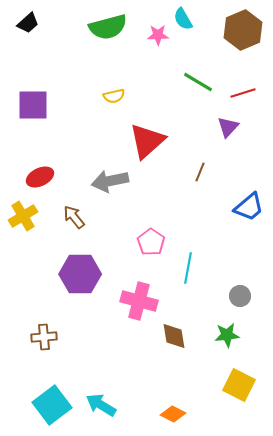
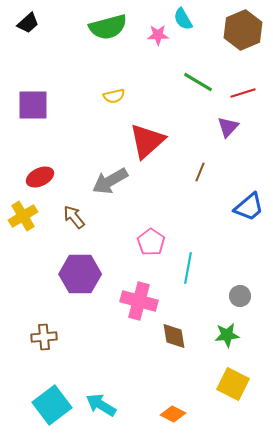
gray arrow: rotated 18 degrees counterclockwise
yellow square: moved 6 px left, 1 px up
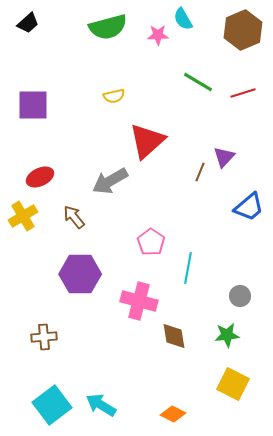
purple triangle: moved 4 px left, 30 px down
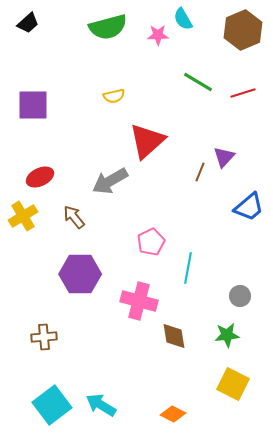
pink pentagon: rotated 12 degrees clockwise
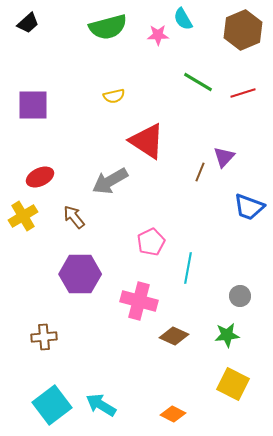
red triangle: rotated 45 degrees counterclockwise
blue trapezoid: rotated 60 degrees clockwise
brown diamond: rotated 56 degrees counterclockwise
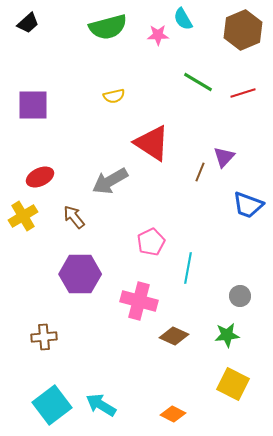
red triangle: moved 5 px right, 2 px down
blue trapezoid: moved 1 px left, 2 px up
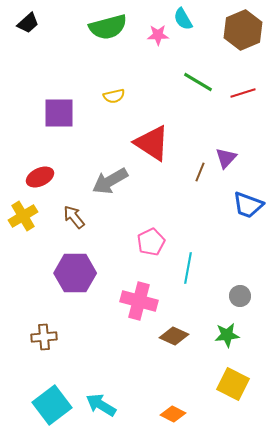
purple square: moved 26 px right, 8 px down
purple triangle: moved 2 px right, 1 px down
purple hexagon: moved 5 px left, 1 px up
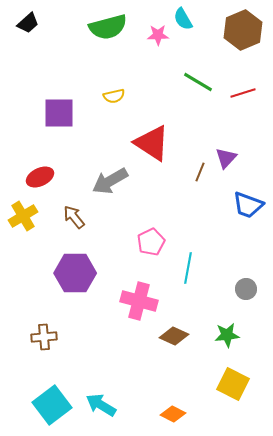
gray circle: moved 6 px right, 7 px up
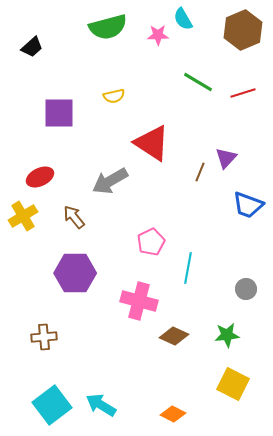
black trapezoid: moved 4 px right, 24 px down
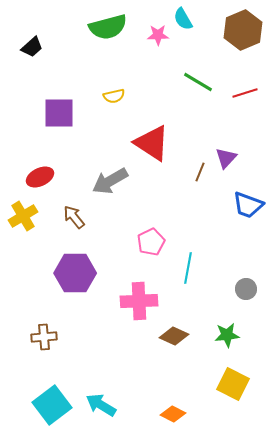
red line: moved 2 px right
pink cross: rotated 18 degrees counterclockwise
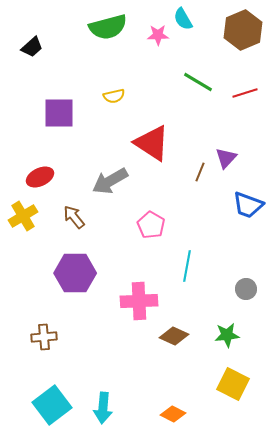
pink pentagon: moved 17 px up; rotated 16 degrees counterclockwise
cyan line: moved 1 px left, 2 px up
cyan arrow: moved 2 px right, 3 px down; rotated 116 degrees counterclockwise
